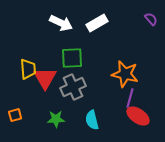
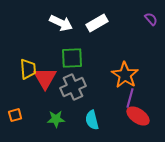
orange star: moved 1 px down; rotated 20 degrees clockwise
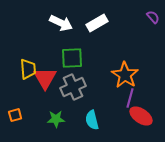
purple semicircle: moved 2 px right, 2 px up
red ellipse: moved 3 px right
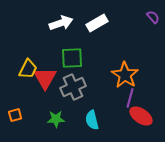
white arrow: rotated 45 degrees counterclockwise
yellow trapezoid: rotated 30 degrees clockwise
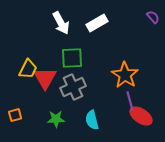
white arrow: rotated 80 degrees clockwise
purple line: moved 3 px down; rotated 30 degrees counterclockwise
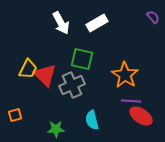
green square: moved 10 px right, 1 px down; rotated 15 degrees clockwise
red triangle: moved 3 px up; rotated 15 degrees counterclockwise
gray cross: moved 1 px left, 2 px up
purple line: moved 1 px right; rotated 72 degrees counterclockwise
green star: moved 10 px down
